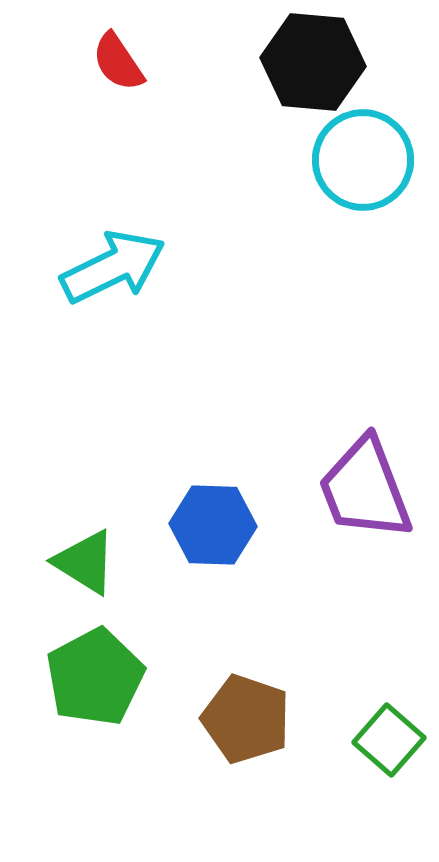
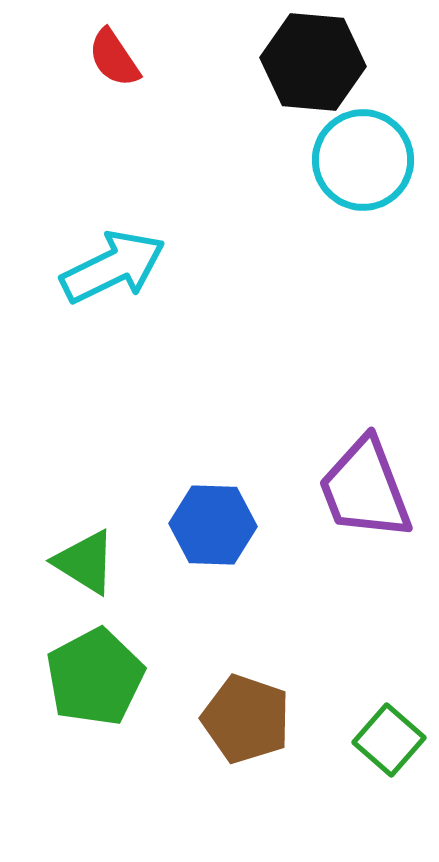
red semicircle: moved 4 px left, 4 px up
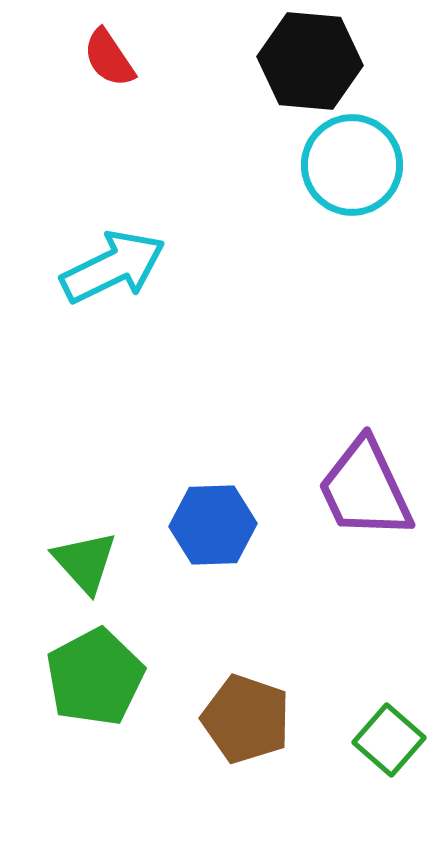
red semicircle: moved 5 px left
black hexagon: moved 3 px left, 1 px up
cyan circle: moved 11 px left, 5 px down
purple trapezoid: rotated 4 degrees counterclockwise
blue hexagon: rotated 4 degrees counterclockwise
green triangle: rotated 16 degrees clockwise
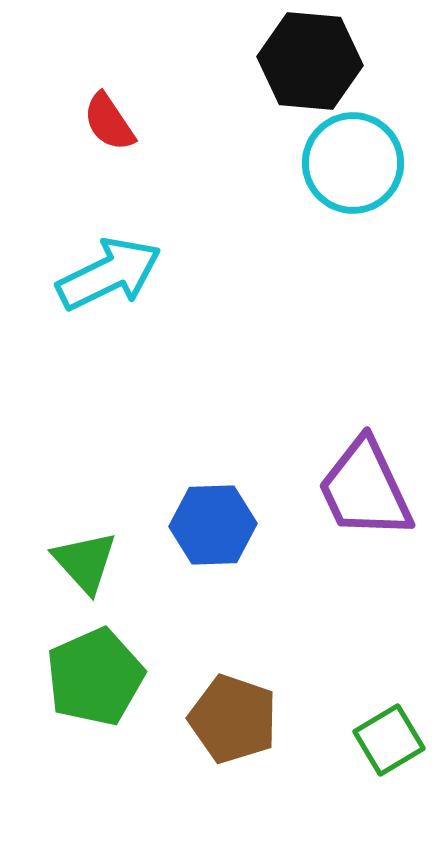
red semicircle: moved 64 px down
cyan circle: moved 1 px right, 2 px up
cyan arrow: moved 4 px left, 7 px down
green pentagon: rotated 4 degrees clockwise
brown pentagon: moved 13 px left
green square: rotated 18 degrees clockwise
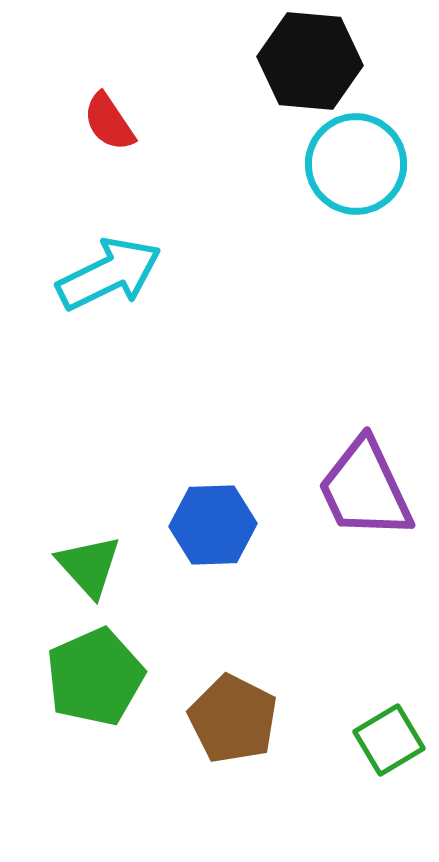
cyan circle: moved 3 px right, 1 px down
green triangle: moved 4 px right, 4 px down
brown pentagon: rotated 8 degrees clockwise
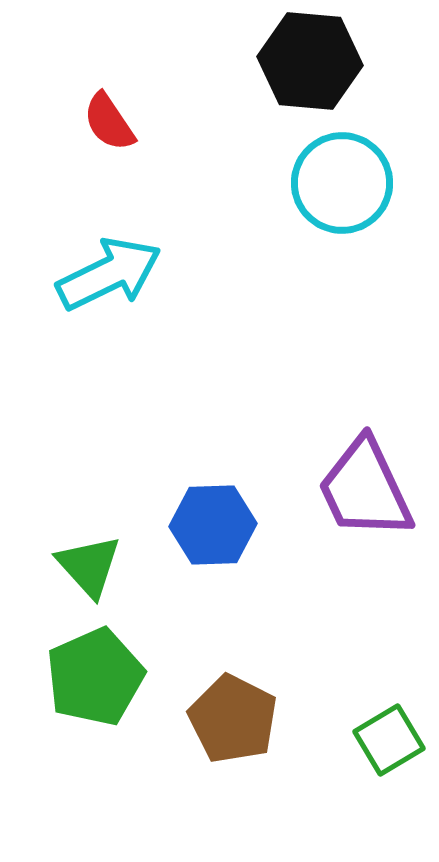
cyan circle: moved 14 px left, 19 px down
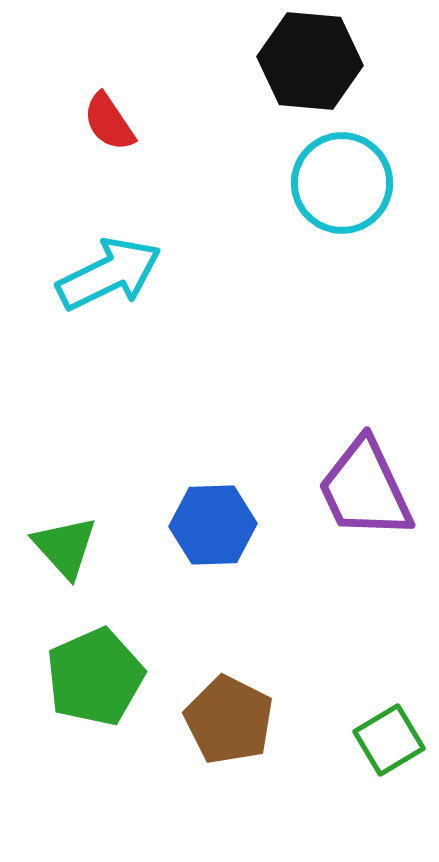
green triangle: moved 24 px left, 19 px up
brown pentagon: moved 4 px left, 1 px down
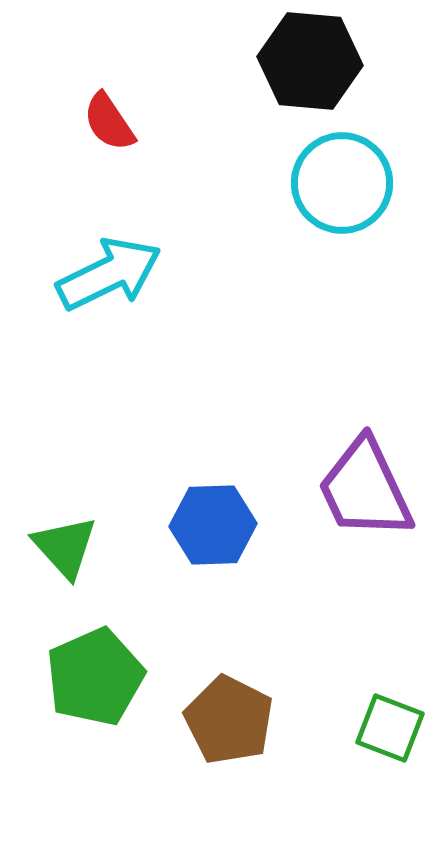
green square: moved 1 px right, 12 px up; rotated 38 degrees counterclockwise
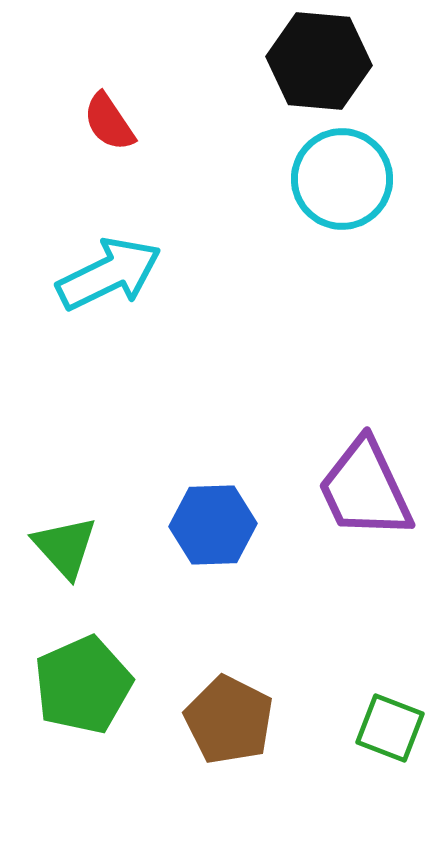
black hexagon: moved 9 px right
cyan circle: moved 4 px up
green pentagon: moved 12 px left, 8 px down
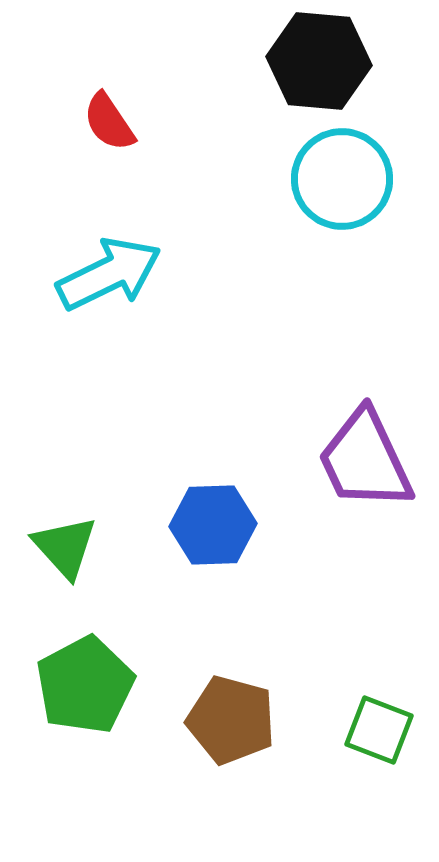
purple trapezoid: moved 29 px up
green pentagon: moved 2 px right; rotated 4 degrees counterclockwise
brown pentagon: moved 2 px right; rotated 12 degrees counterclockwise
green square: moved 11 px left, 2 px down
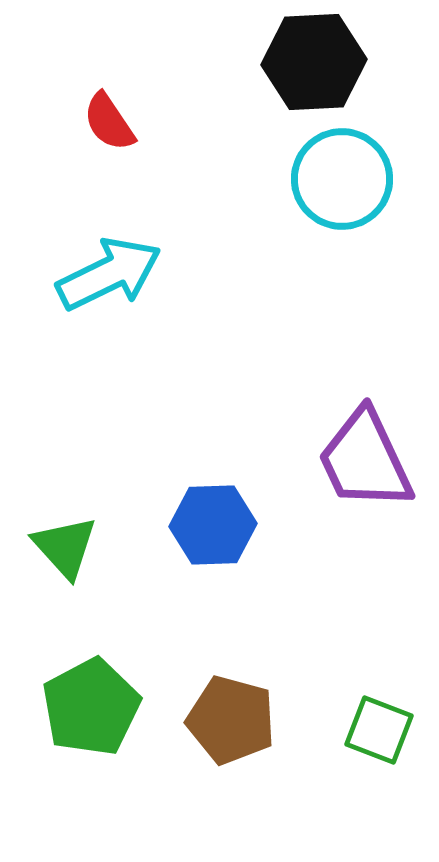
black hexagon: moved 5 px left, 1 px down; rotated 8 degrees counterclockwise
green pentagon: moved 6 px right, 22 px down
